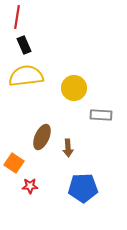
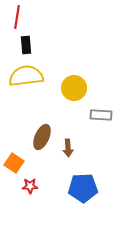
black rectangle: moved 2 px right; rotated 18 degrees clockwise
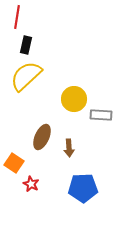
black rectangle: rotated 18 degrees clockwise
yellow semicircle: rotated 36 degrees counterclockwise
yellow circle: moved 11 px down
brown arrow: moved 1 px right
red star: moved 1 px right, 2 px up; rotated 28 degrees clockwise
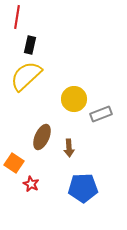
black rectangle: moved 4 px right
gray rectangle: moved 1 px up; rotated 25 degrees counterclockwise
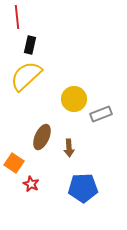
red line: rotated 15 degrees counterclockwise
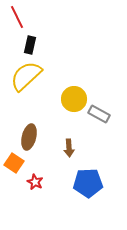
red line: rotated 20 degrees counterclockwise
gray rectangle: moved 2 px left; rotated 50 degrees clockwise
brown ellipse: moved 13 px left; rotated 10 degrees counterclockwise
red star: moved 4 px right, 2 px up
blue pentagon: moved 5 px right, 5 px up
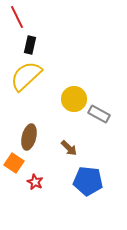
brown arrow: rotated 42 degrees counterclockwise
blue pentagon: moved 2 px up; rotated 8 degrees clockwise
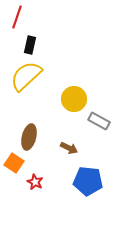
red line: rotated 45 degrees clockwise
gray rectangle: moved 7 px down
brown arrow: rotated 18 degrees counterclockwise
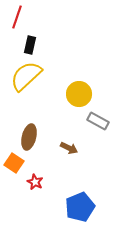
yellow circle: moved 5 px right, 5 px up
gray rectangle: moved 1 px left
blue pentagon: moved 8 px left, 26 px down; rotated 28 degrees counterclockwise
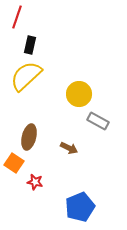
red star: rotated 14 degrees counterclockwise
